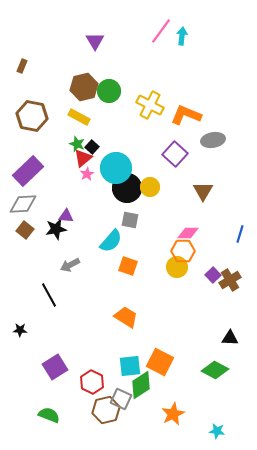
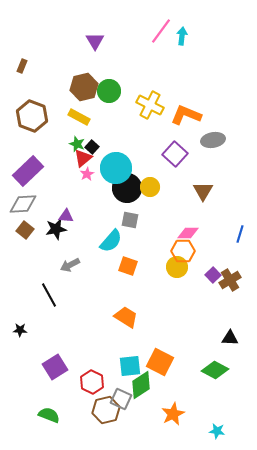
brown hexagon at (32, 116): rotated 8 degrees clockwise
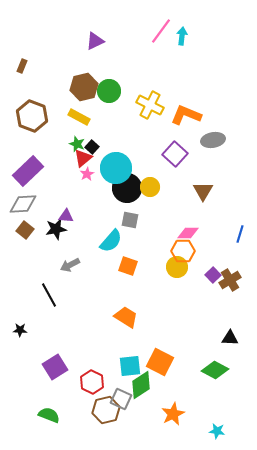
purple triangle at (95, 41): rotated 36 degrees clockwise
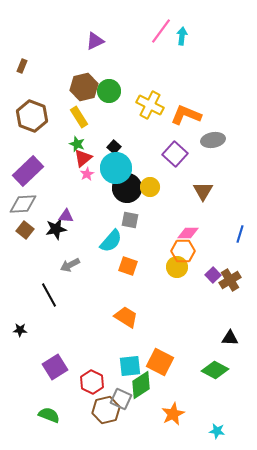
yellow rectangle at (79, 117): rotated 30 degrees clockwise
black square at (92, 147): moved 22 px right
